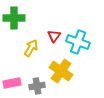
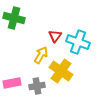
green cross: rotated 15 degrees clockwise
red triangle: moved 1 px right
yellow arrow: moved 10 px right, 7 px down
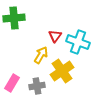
green cross: rotated 20 degrees counterclockwise
yellow cross: moved 1 px right; rotated 20 degrees clockwise
pink rectangle: rotated 48 degrees counterclockwise
